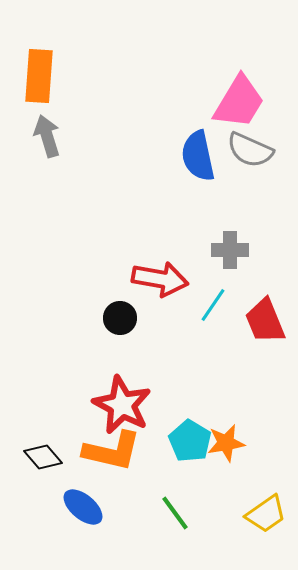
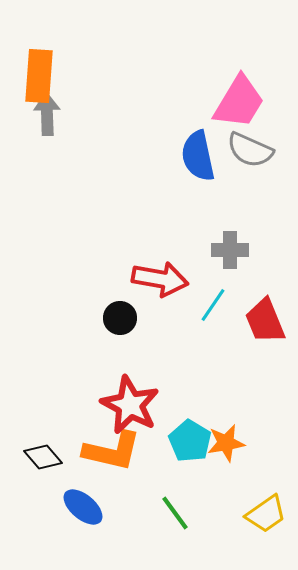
gray arrow: moved 22 px up; rotated 15 degrees clockwise
red star: moved 8 px right
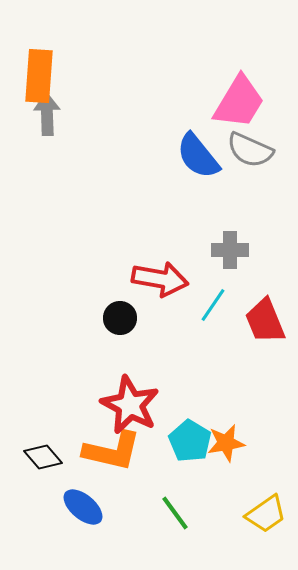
blue semicircle: rotated 27 degrees counterclockwise
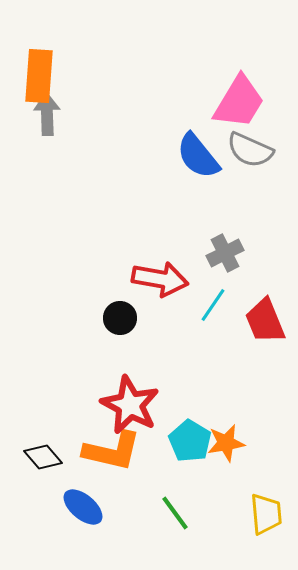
gray cross: moved 5 px left, 3 px down; rotated 27 degrees counterclockwise
yellow trapezoid: rotated 60 degrees counterclockwise
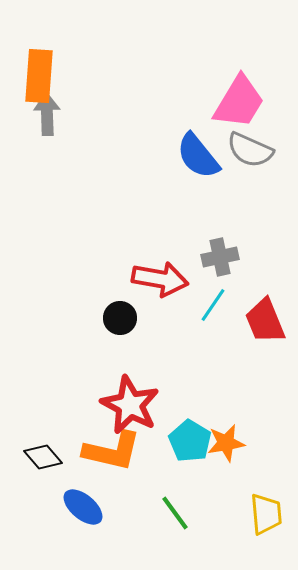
gray cross: moved 5 px left, 4 px down; rotated 15 degrees clockwise
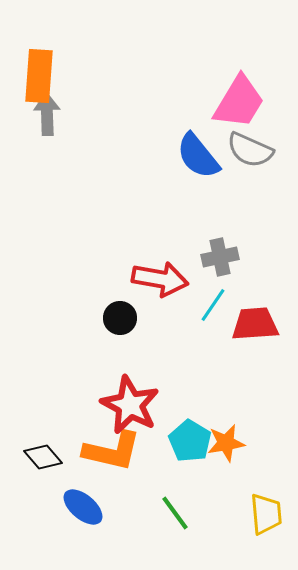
red trapezoid: moved 10 px left, 3 px down; rotated 108 degrees clockwise
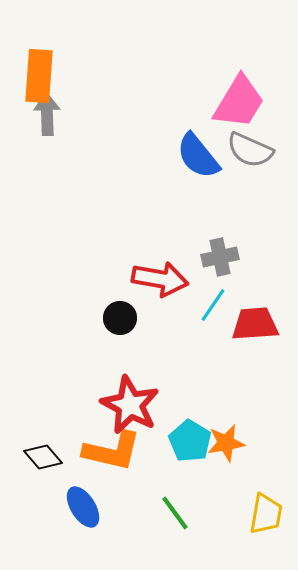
blue ellipse: rotated 18 degrees clockwise
yellow trapezoid: rotated 15 degrees clockwise
